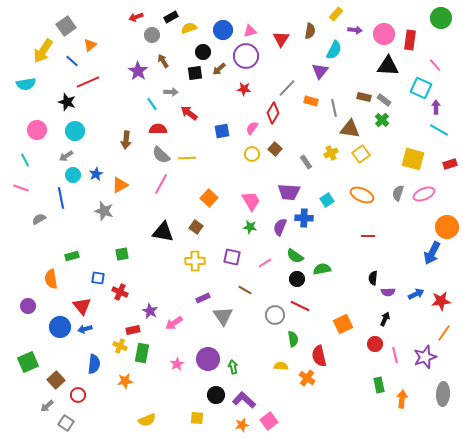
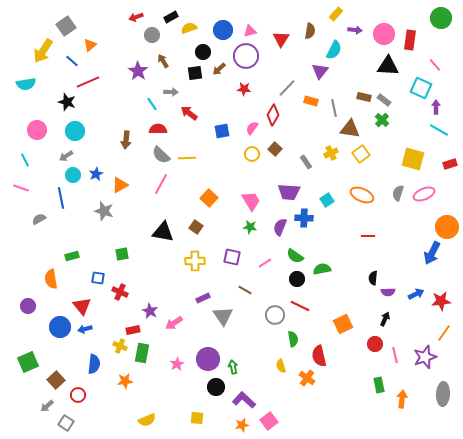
red diamond at (273, 113): moved 2 px down
yellow semicircle at (281, 366): rotated 112 degrees counterclockwise
black circle at (216, 395): moved 8 px up
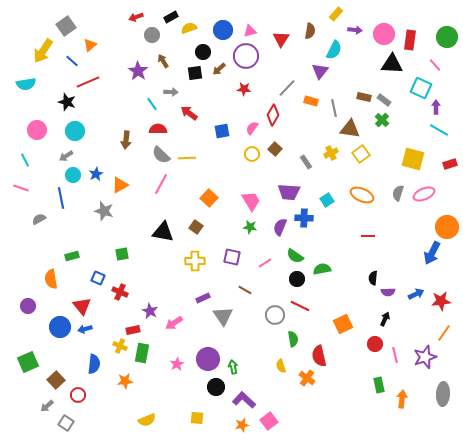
green circle at (441, 18): moved 6 px right, 19 px down
black triangle at (388, 66): moved 4 px right, 2 px up
blue square at (98, 278): rotated 16 degrees clockwise
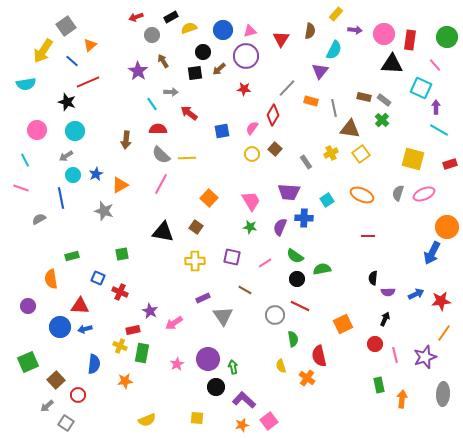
red triangle at (82, 306): moved 2 px left; rotated 48 degrees counterclockwise
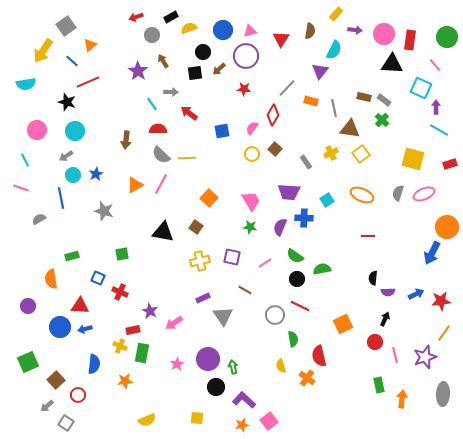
orange triangle at (120, 185): moved 15 px right
yellow cross at (195, 261): moved 5 px right; rotated 12 degrees counterclockwise
red circle at (375, 344): moved 2 px up
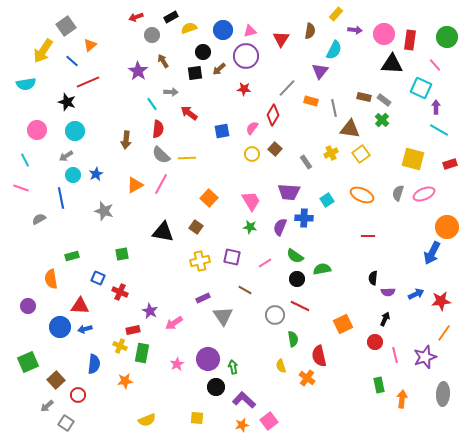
red semicircle at (158, 129): rotated 96 degrees clockwise
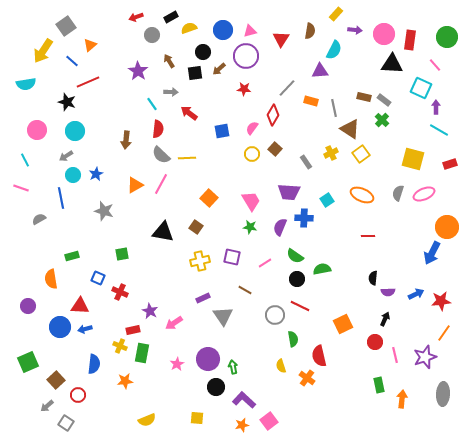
brown arrow at (163, 61): moved 6 px right
purple triangle at (320, 71): rotated 48 degrees clockwise
brown triangle at (350, 129): rotated 25 degrees clockwise
